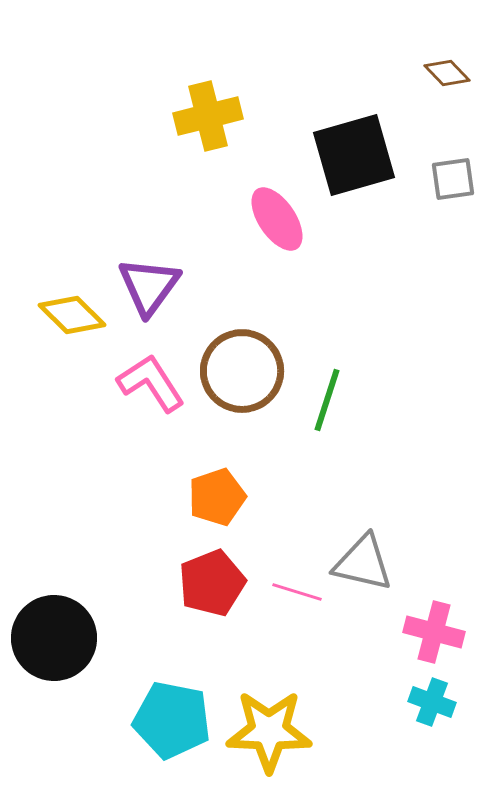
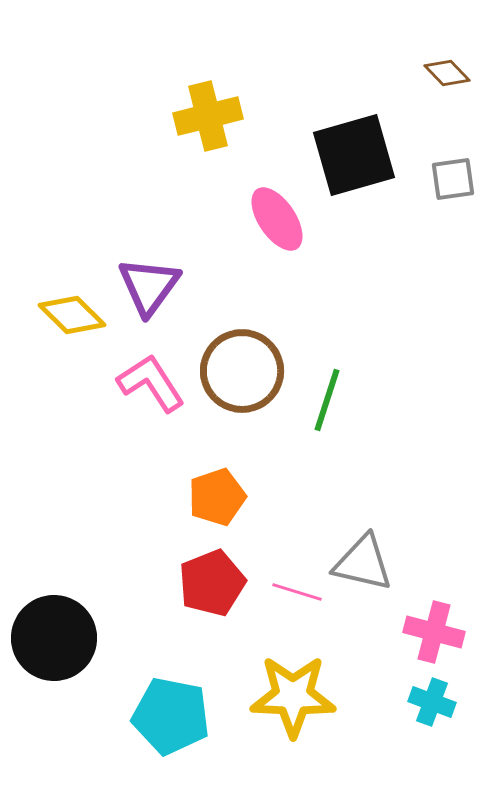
cyan pentagon: moved 1 px left, 4 px up
yellow star: moved 24 px right, 35 px up
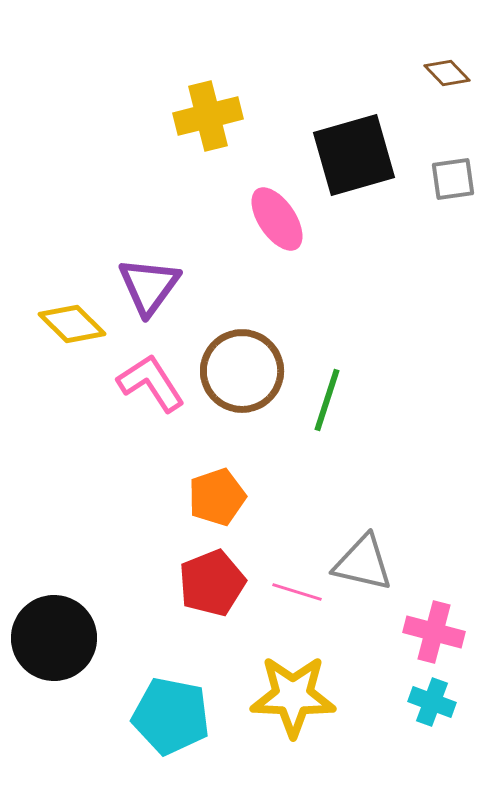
yellow diamond: moved 9 px down
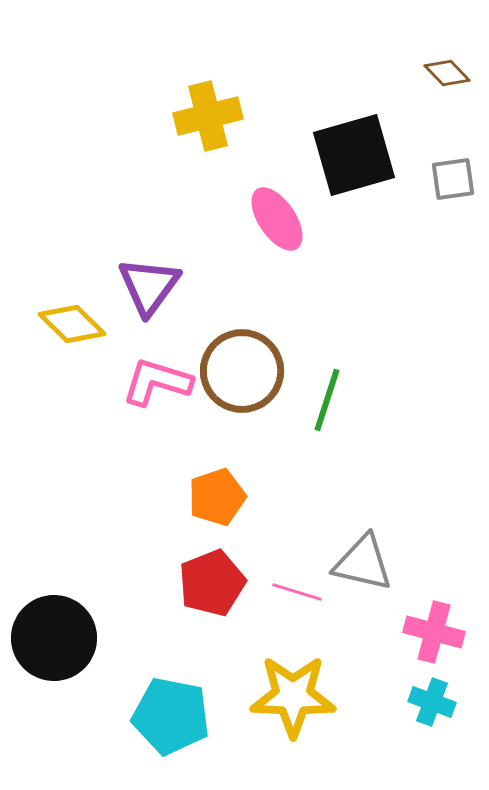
pink L-shape: moved 6 px right, 1 px up; rotated 40 degrees counterclockwise
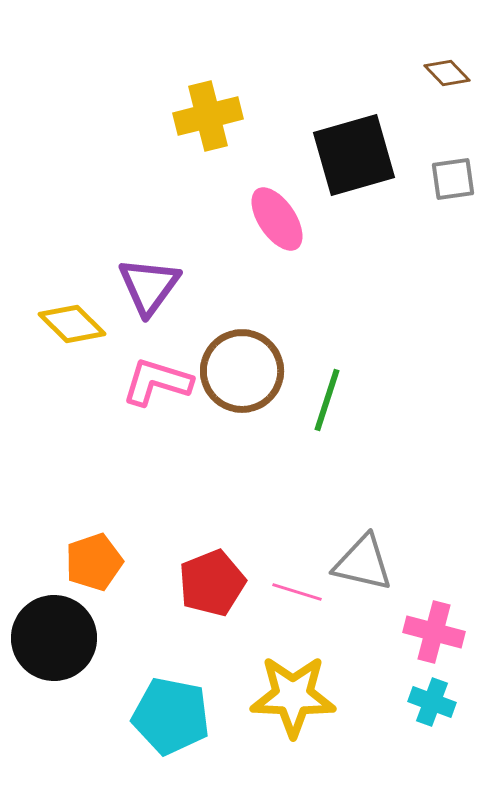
orange pentagon: moved 123 px left, 65 px down
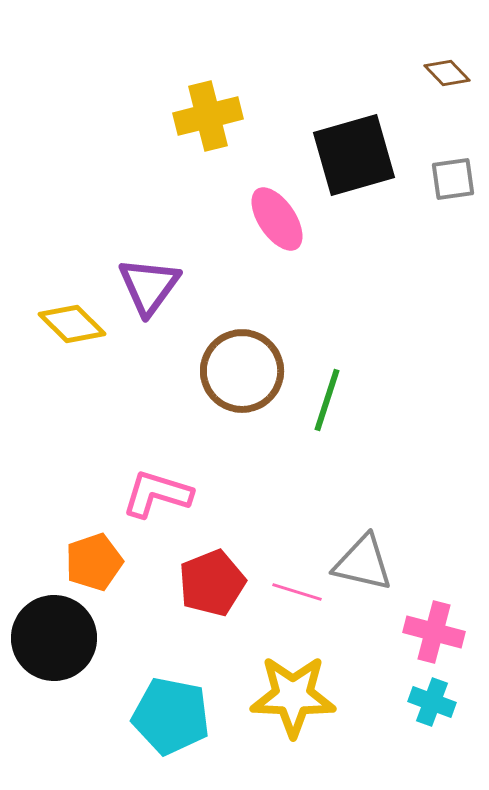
pink L-shape: moved 112 px down
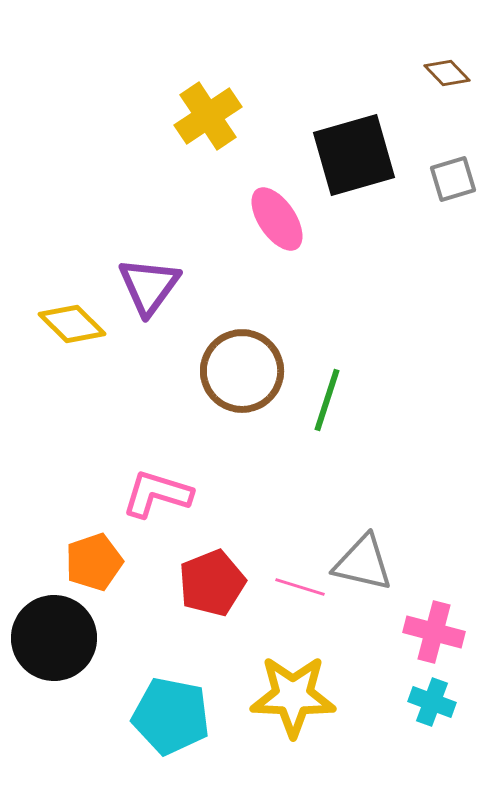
yellow cross: rotated 20 degrees counterclockwise
gray square: rotated 9 degrees counterclockwise
pink line: moved 3 px right, 5 px up
